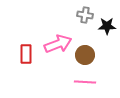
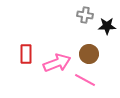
pink arrow: moved 1 px left, 19 px down
brown circle: moved 4 px right, 1 px up
pink line: moved 2 px up; rotated 25 degrees clockwise
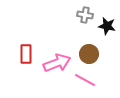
black star: rotated 12 degrees clockwise
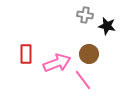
pink line: moved 2 px left; rotated 25 degrees clockwise
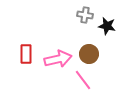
pink arrow: moved 1 px right, 4 px up; rotated 8 degrees clockwise
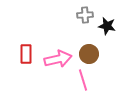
gray cross: rotated 14 degrees counterclockwise
pink line: rotated 20 degrees clockwise
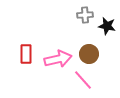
pink line: rotated 25 degrees counterclockwise
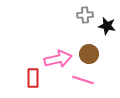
red rectangle: moved 7 px right, 24 px down
pink line: rotated 30 degrees counterclockwise
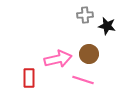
red rectangle: moved 4 px left
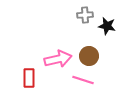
brown circle: moved 2 px down
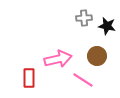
gray cross: moved 1 px left, 3 px down
brown circle: moved 8 px right
pink line: rotated 15 degrees clockwise
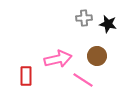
black star: moved 1 px right, 2 px up
red rectangle: moved 3 px left, 2 px up
